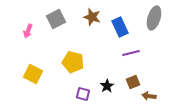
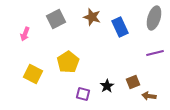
pink arrow: moved 3 px left, 3 px down
purple line: moved 24 px right
yellow pentagon: moved 5 px left; rotated 25 degrees clockwise
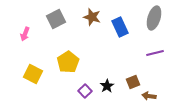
purple square: moved 2 px right, 3 px up; rotated 32 degrees clockwise
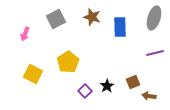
blue rectangle: rotated 24 degrees clockwise
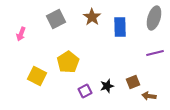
brown star: rotated 18 degrees clockwise
pink arrow: moved 4 px left
yellow square: moved 4 px right, 2 px down
black star: rotated 16 degrees clockwise
purple square: rotated 16 degrees clockwise
